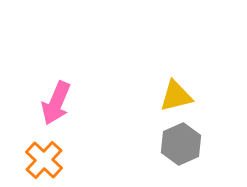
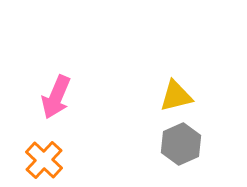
pink arrow: moved 6 px up
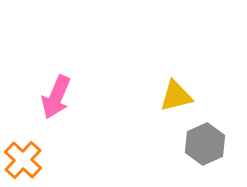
gray hexagon: moved 24 px right
orange cross: moved 21 px left
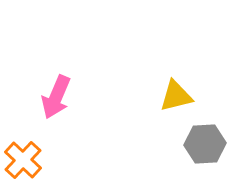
gray hexagon: rotated 21 degrees clockwise
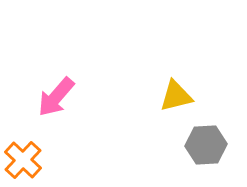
pink arrow: rotated 18 degrees clockwise
gray hexagon: moved 1 px right, 1 px down
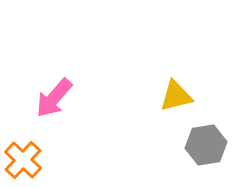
pink arrow: moved 2 px left, 1 px down
gray hexagon: rotated 6 degrees counterclockwise
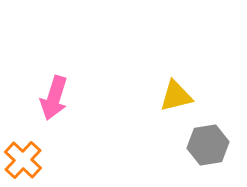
pink arrow: rotated 24 degrees counterclockwise
gray hexagon: moved 2 px right
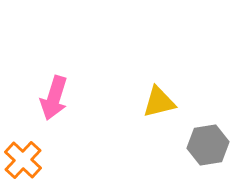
yellow triangle: moved 17 px left, 6 px down
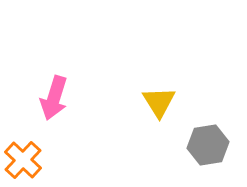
yellow triangle: rotated 48 degrees counterclockwise
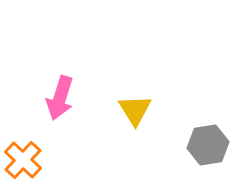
pink arrow: moved 6 px right
yellow triangle: moved 24 px left, 8 px down
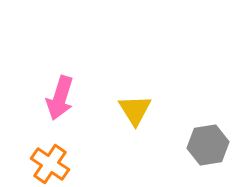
orange cross: moved 27 px right, 4 px down; rotated 9 degrees counterclockwise
